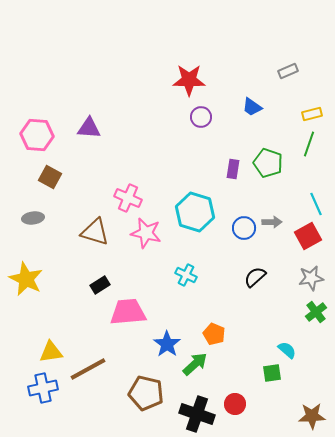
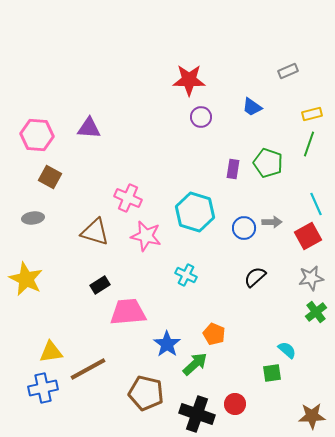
pink star: moved 3 px down
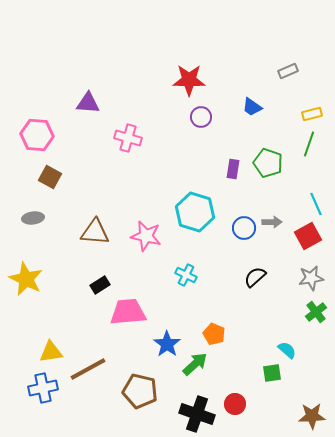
purple triangle: moved 1 px left, 25 px up
pink cross: moved 60 px up; rotated 8 degrees counterclockwise
brown triangle: rotated 12 degrees counterclockwise
brown pentagon: moved 6 px left, 2 px up
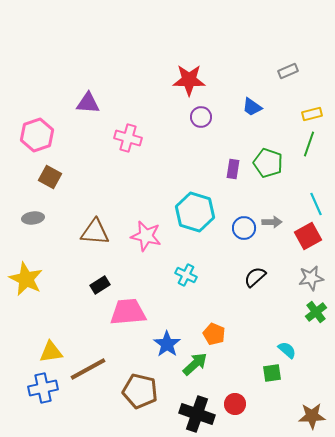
pink hexagon: rotated 24 degrees counterclockwise
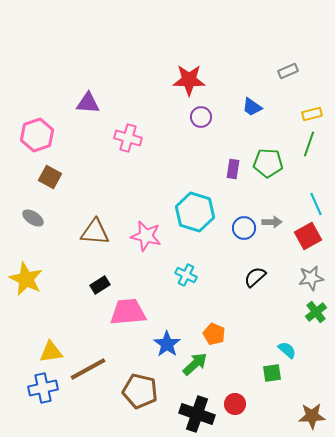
green pentagon: rotated 16 degrees counterclockwise
gray ellipse: rotated 40 degrees clockwise
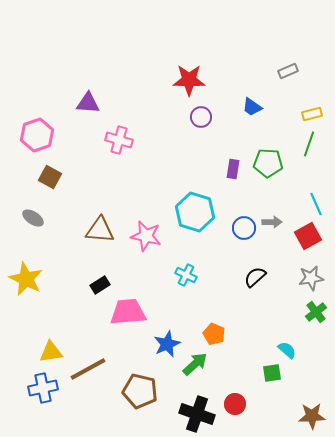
pink cross: moved 9 px left, 2 px down
brown triangle: moved 5 px right, 2 px up
blue star: rotated 12 degrees clockwise
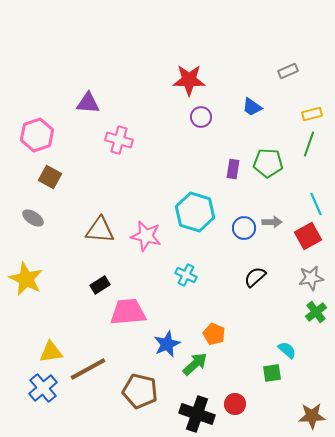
blue cross: rotated 28 degrees counterclockwise
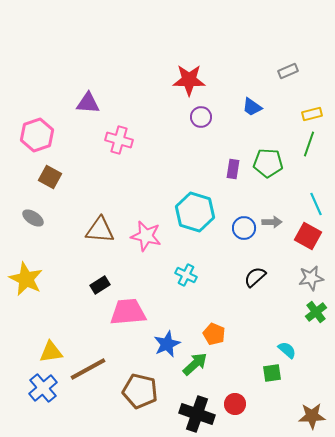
red square: rotated 32 degrees counterclockwise
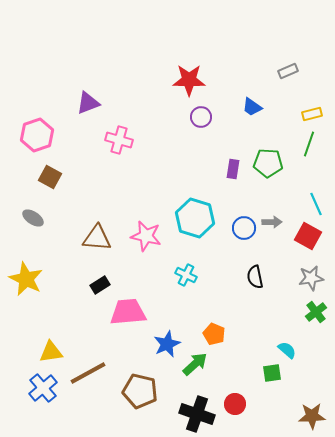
purple triangle: rotated 25 degrees counterclockwise
cyan hexagon: moved 6 px down
brown triangle: moved 3 px left, 8 px down
black semicircle: rotated 60 degrees counterclockwise
brown line: moved 4 px down
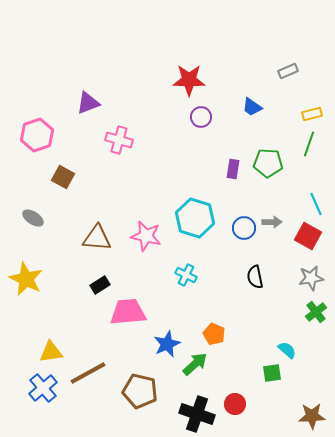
brown square: moved 13 px right
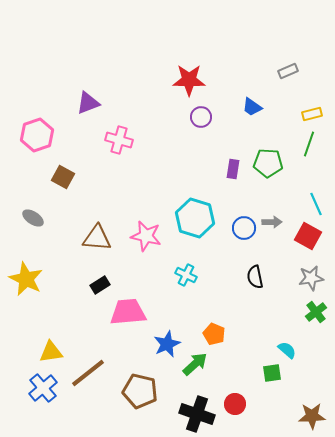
brown line: rotated 9 degrees counterclockwise
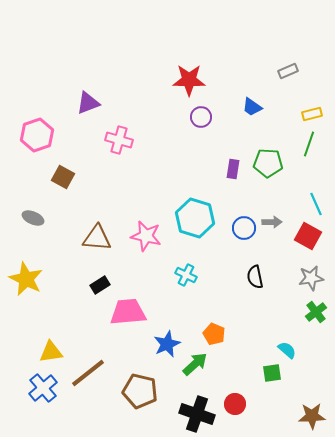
gray ellipse: rotated 10 degrees counterclockwise
